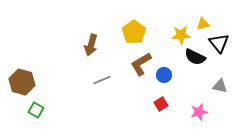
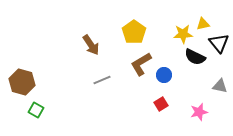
yellow star: moved 2 px right, 1 px up
brown arrow: rotated 50 degrees counterclockwise
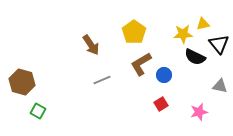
black triangle: moved 1 px down
green square: moved 2 px right, 1 px down
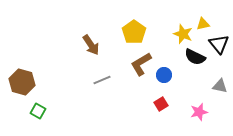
yellow star: rotated 24 degrees clockwise
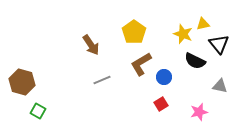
black semicircle: moved 4 px down
blue circle: moved 2 px down
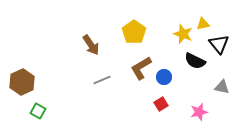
brown L-shape: moved 4 px down
brown hexagon: rotated 20 degrees clockwise
gray triangle: moved 2 px right, 1 px down
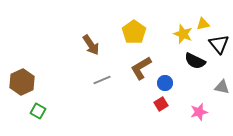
blue circle: moved 1 px right, 6 px down
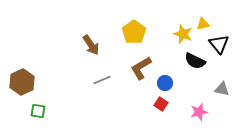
gray triangle: moved 2 px down
red square: rotated 24 degrees counterclockwise
green square: rotated 21 degrees counterclockwise
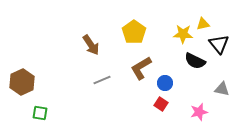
yellow star: rotated 18 degrees counterclockwise
green square: moved 2 px right, 2 px down
